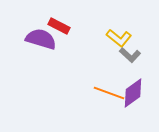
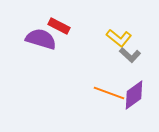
purple diamond: moved 1 px right, 2 px down
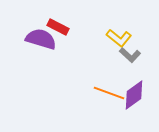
red rectangle: moved 1 px left, 1 px down
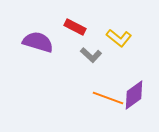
red rectangle: moved 17 px right
purple semicircle: moved 3 px left, 3 px down
gray L-shape: moved 39 px left
orange line: moved 1 px left, 5 px down
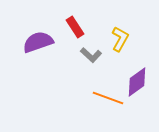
red rectangle: rotated 30 degrees clockwise
yellow L-shape: moved 1 px right, 1 px down; rotated 100 degrees counterclockwise
purple semicircle: rotated 36 degrees counterclockwise
purple diamond: moved 3 px right, 13 px up
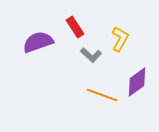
orange line: moved 6 px left, 3 px up
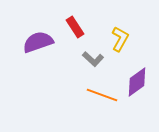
gray L-shape: moved 2 px right, 4 px down
